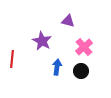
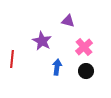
black circle: moved 5 px right
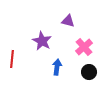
black circle: moved 3 px right, 1 px down
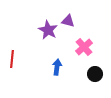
purple star: moved 6 px right, 11 px up
black circle: moved 6 px right, 2 px down
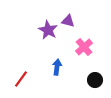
red line: moved 9 px right, 20 px down; rotated 30 degrees clockwise
black circle: moved 6 px down
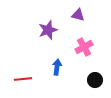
purple triangle: moved 10 px right, 6 px up
purple star: rotated 24 degrees clockwise
pink cross: rotated 12 degrees clockwise
red line: moved 2 px right; rotated 48 degrees clockwise
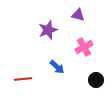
blue arrow: rotated 126 degrees clockwise
black circle: moved 1 px right
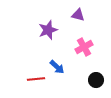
red line: moved 13 px right
